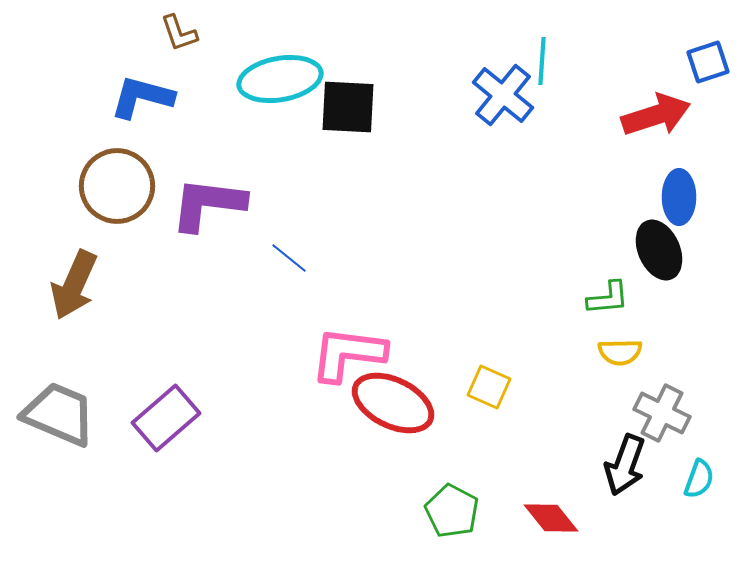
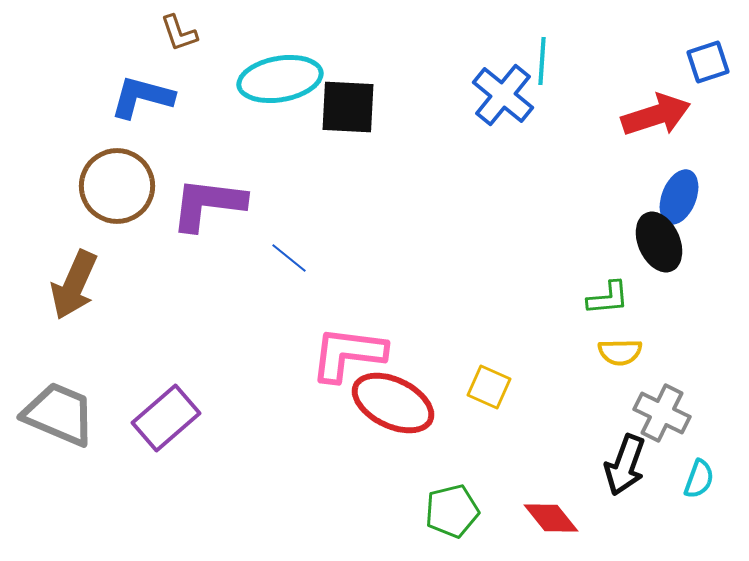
blue ellipse: rotated 22 degrees clockwise
black ellipse: moved 8 px up
green pentagon: rotated 30 degrees clockwise
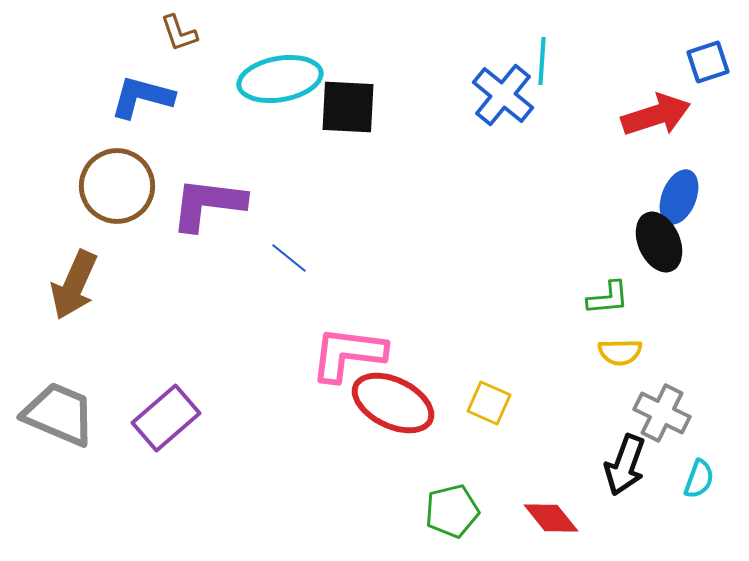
yellow square: moved 16 px down
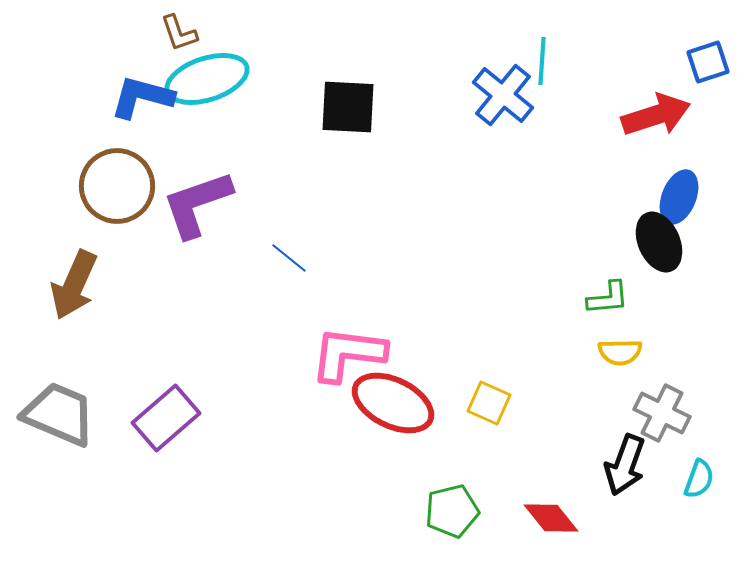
cyan ellipse: moved 73 px left; rotated 8 degrees counterclockwise
purple L-shape: moved 11 px left; rotated 26 degrees counterclockwise
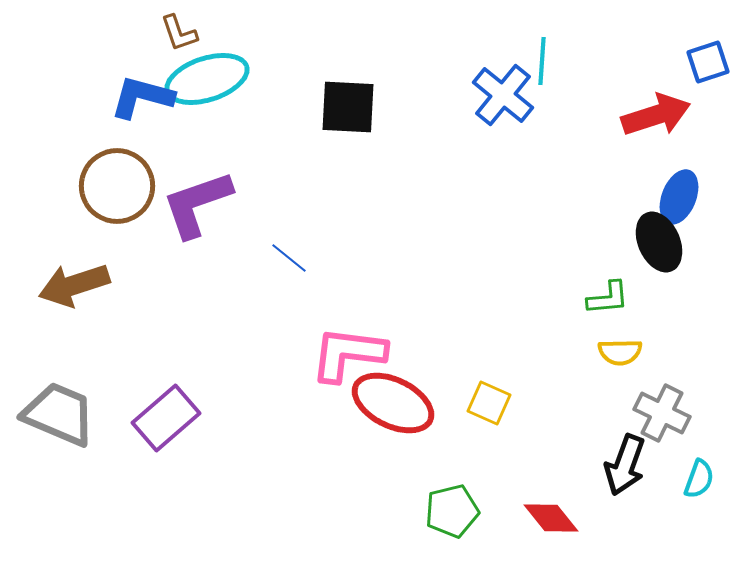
brown arrow: rotated 48 degrees clockwise
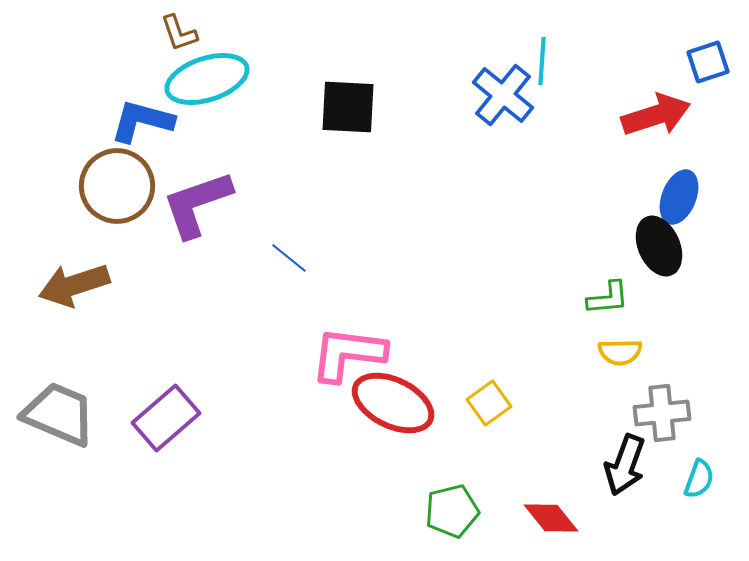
blue L-shape: moved 24 px down
black ellipse: moved 4 px down
yellow square: rotated 30 degrees clockwise
gray cross: rotated 32 degrees counterclockwise
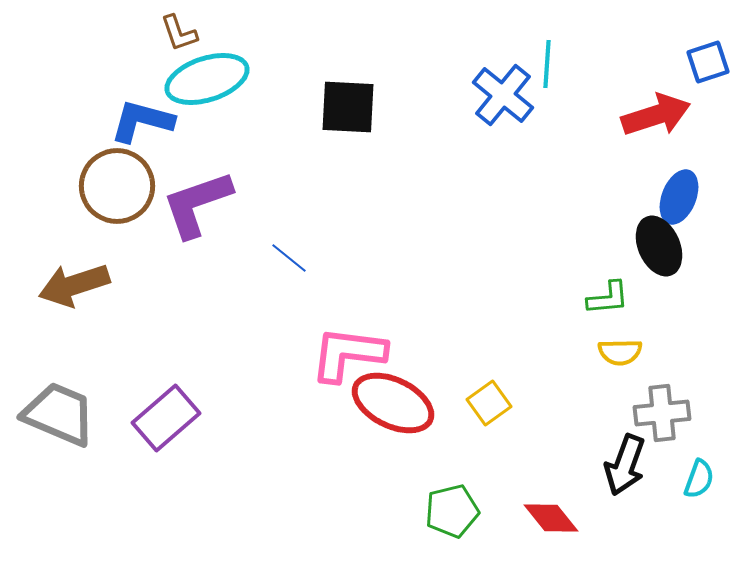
cyan line: moved 5 px right, 3 px down
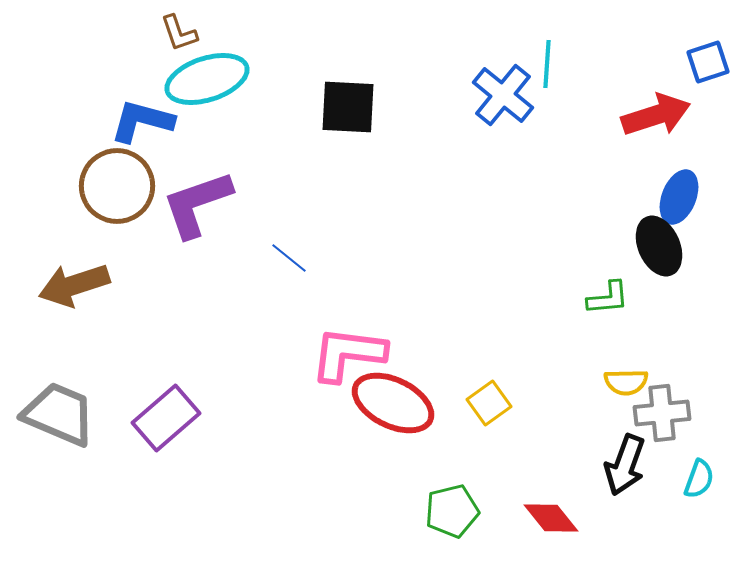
yellow semicircle: moved 6 px right, 30 px down
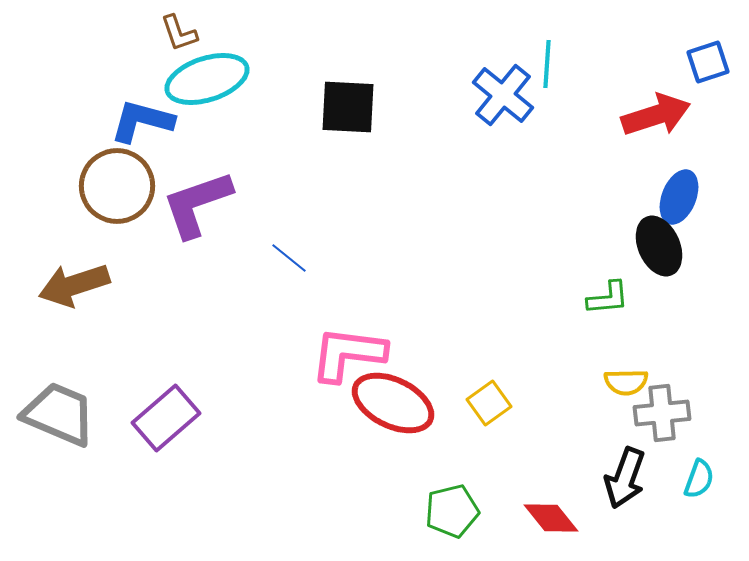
black arrow: moved 13 px down
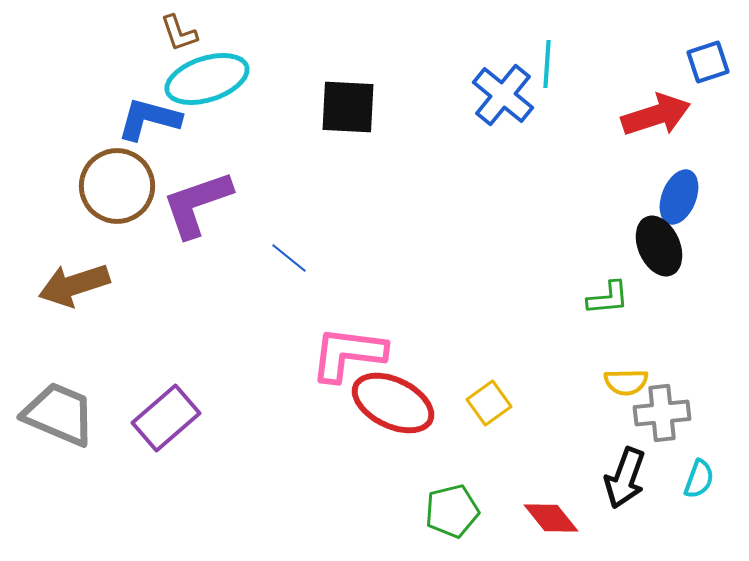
blue L-shape: moved 7 px right, 2 px up
